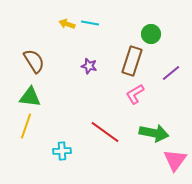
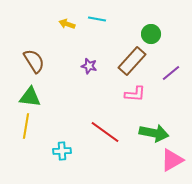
cyan line: moved 7 px right, 4 px up
brown rectangle: rotated 24 degrees clockwise
pink L-shape: rotated 145 degrees counterclockwise
yellow line: rotated 10 degrees counterclockwise
pink triangle: moved 3 px left; rotated 25 degrees clockwise
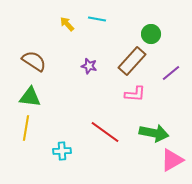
yellow arrow: rotated 28 degrees clockwise
brown semicircle: rotated 25 degrees counterclockwise
yellow line: moved 2 px down
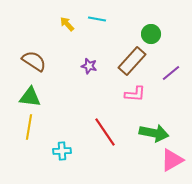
yellow line: moved 3 px right, 1 px up
red line: rotated 20 degrees clockwise
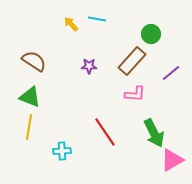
yellow arrow: moved 4 px right
purple star: rotated 14 degrees counterclockwise
green triangle: rotated 15 degrees clockwise
green arrow: rotated 52 degrees clockwise
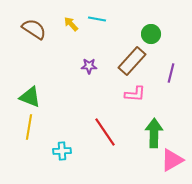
brown semicircle: moved 32 px up
purple line: rotated 36 degrees counterclockwise
green arrow: rotated 152 degrees counterclockwise
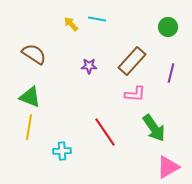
brown semicircle: moved 25 px down
green circle: moved 17 px right, 7 px up
green arrow: moved 5 px up; rotated 144 degrees clockwise
pink triangle: moved 4 px left, 7 px down
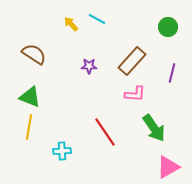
cyan line: rotated 18 degrees clockwise
purple line: moved 1 px right
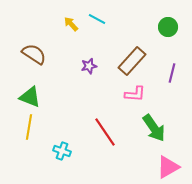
purple star: rotated 14 degrees counterclockwise
cyan cross: rotated 24 degrees clockwise
